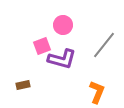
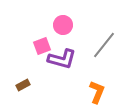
brown rectangle: rotated 16 degrees counterclockwise
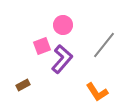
purple L-shape: rotated 64 degrees counterclockwise
orange L-shape: rotated 125 degrees clockwise
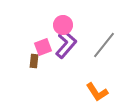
pink square: moved 1 px right, 1 px down
purple L-shape: moved 4 px right, 15 px up
brown rectangle: moved 11 px right, 24 px up; rotated 56 degrees counterclockwise
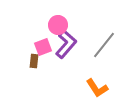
pink circle: moved 5 px left
orange L-shape: moved 4 px up
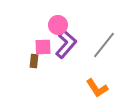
pink square: rotated 18 degrees clockwise
